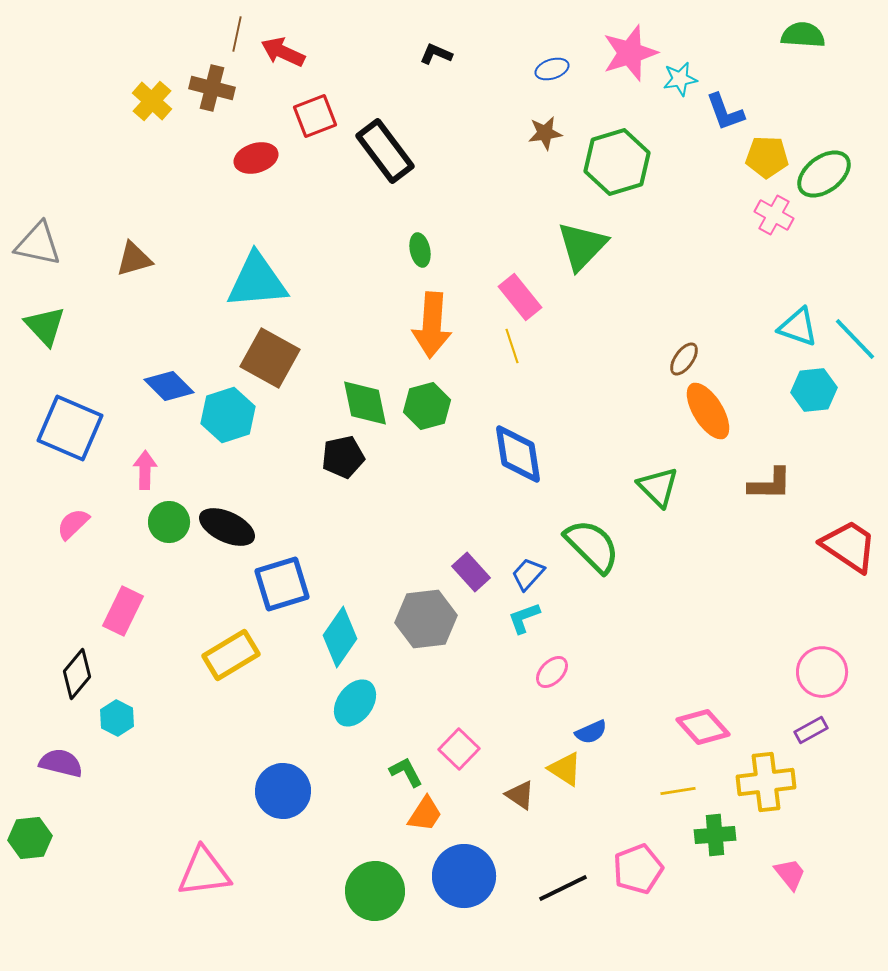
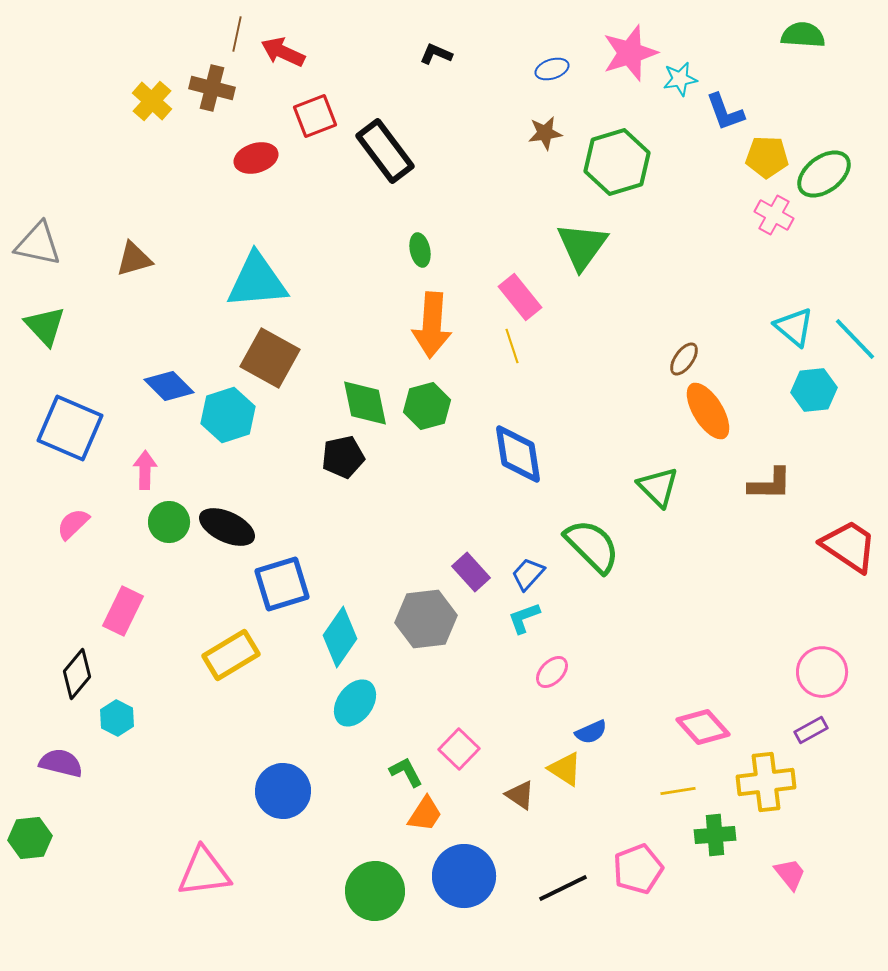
green triangle at (582, 246): rotated 8 degrees counterclockwise
cyan triangle at (798, 327): moved 4 px left; rotated 21 degrees clockwise
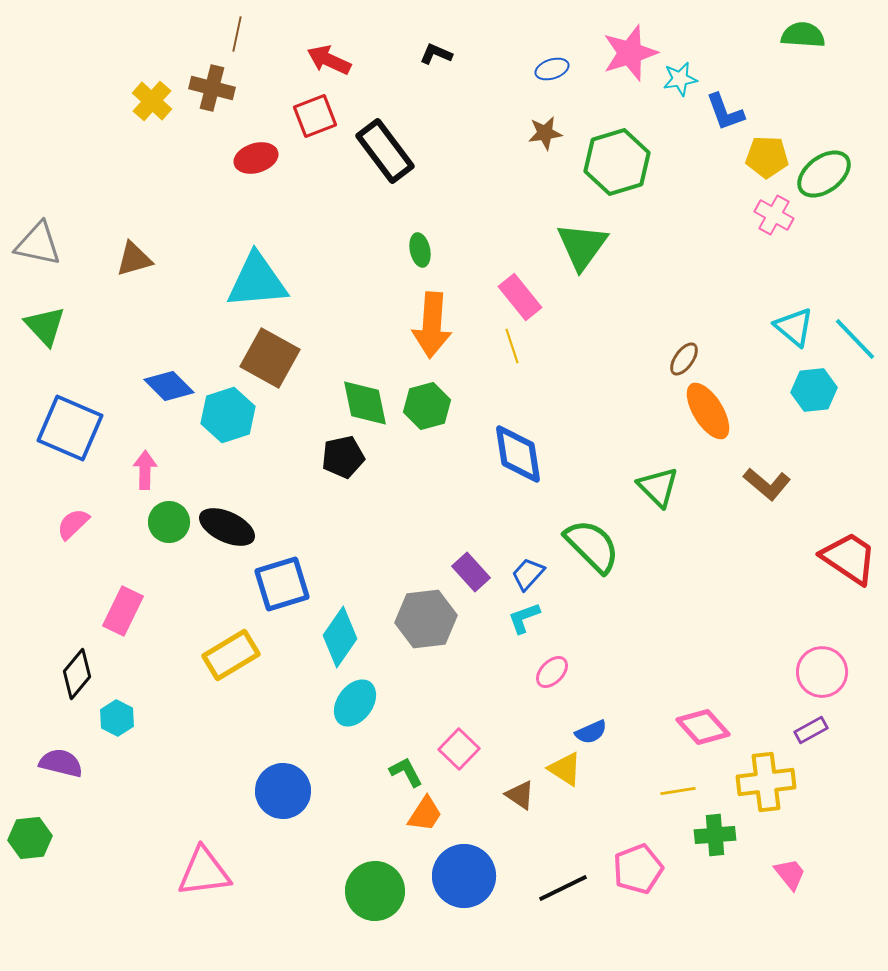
red arrow at (283, 52): moved 46 px right, 8 px down
brown L-shape at (770, 484): moved 3 px left; rotated 39 degrees clockwise
red trapezoid at (849, 546): moved 12 px down
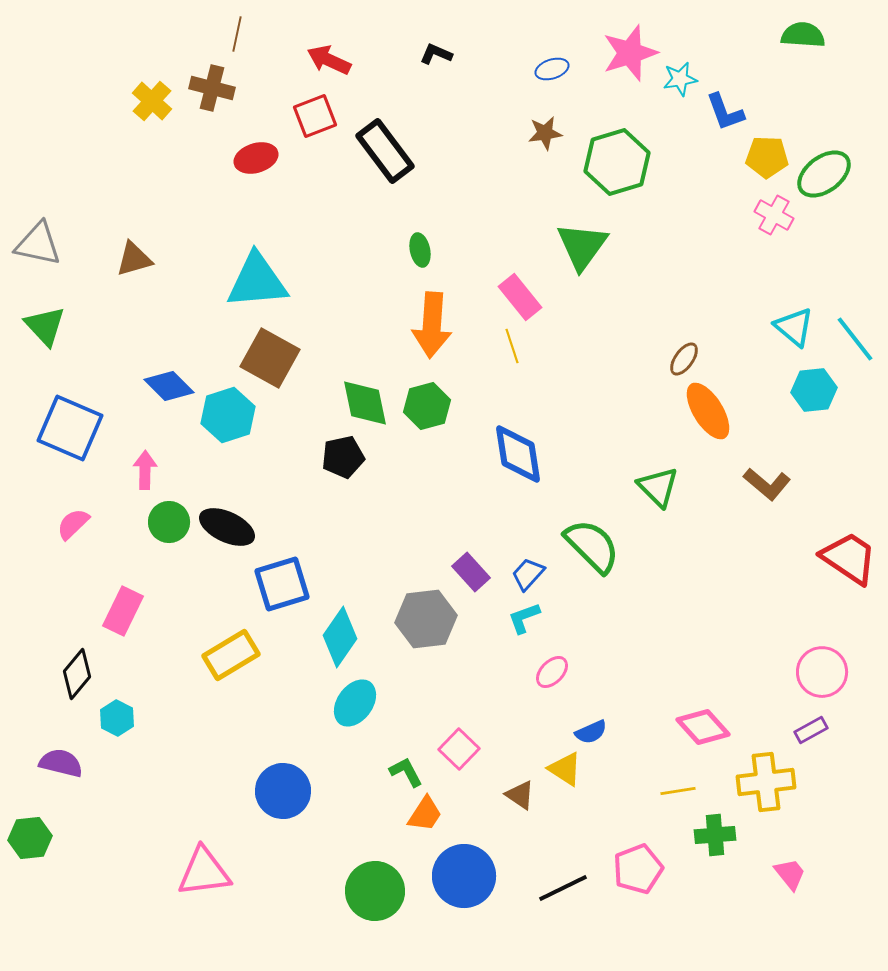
cyan line at (855, 339): rotated 6 degrees clockwise
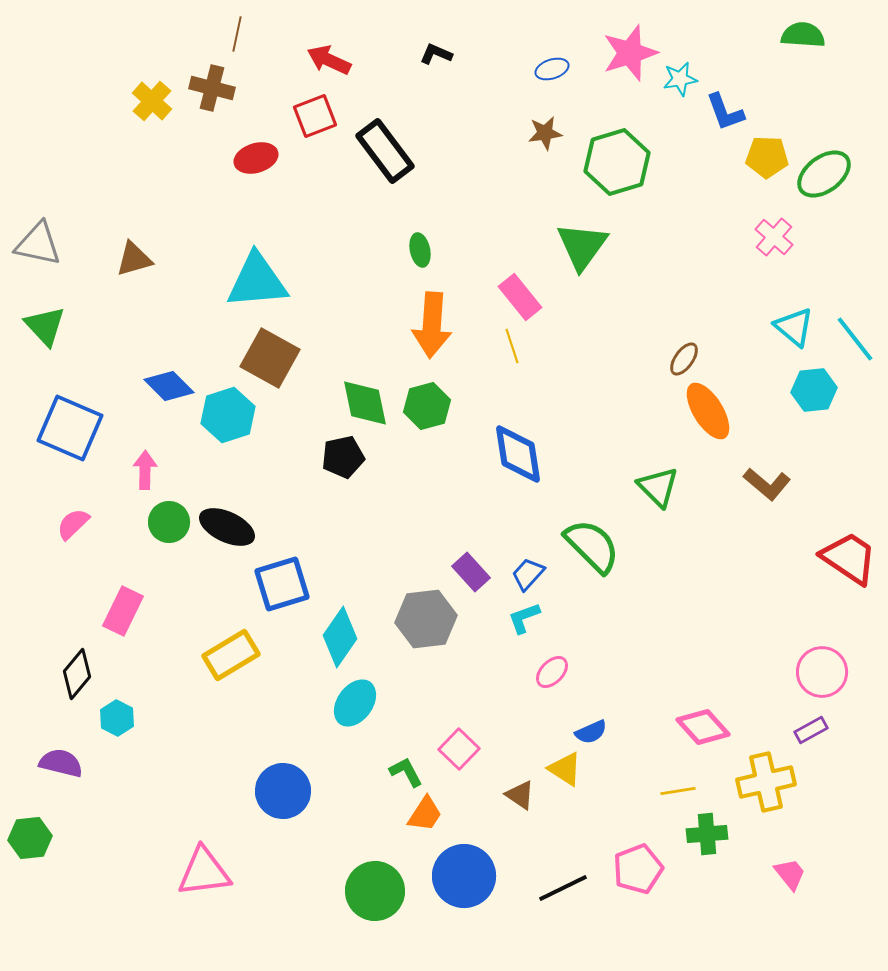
pink cross at (774, 215): moved 22 px down; rotated 12 degrees clockwise
yellow cross at (766, 782): rotated 6 degrees counterclockwise
green cross at (715, 835): moved 8 px left, 1 px up
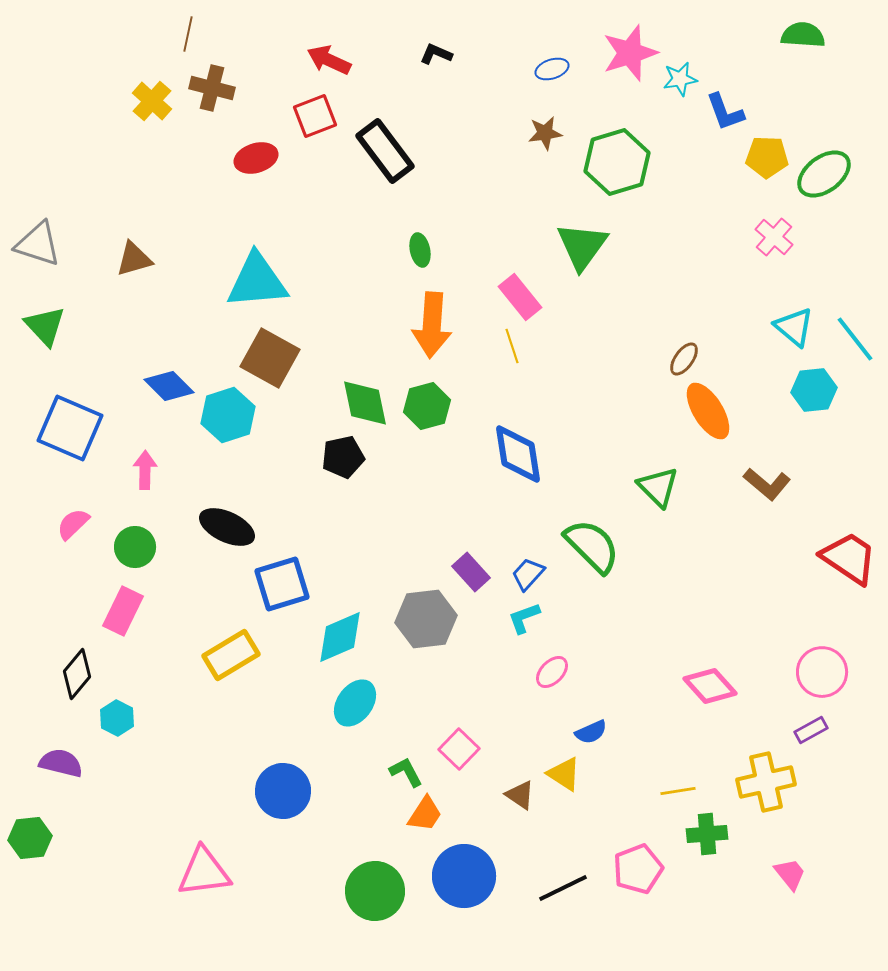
brown line at (237, 34): moved 49 px left
gray triangle at (38, 244): rotated 6 degrees clockwise
green circle at (169, 522): moved 34 px left, 25 px down
cyan diamond at (340, 637): rotated 32 degrees clockwise
pink diamond at (703, 727): moved 7 px right, 41 px up
yellow triangle at (565, 769): moved 1 px left, 5 px down
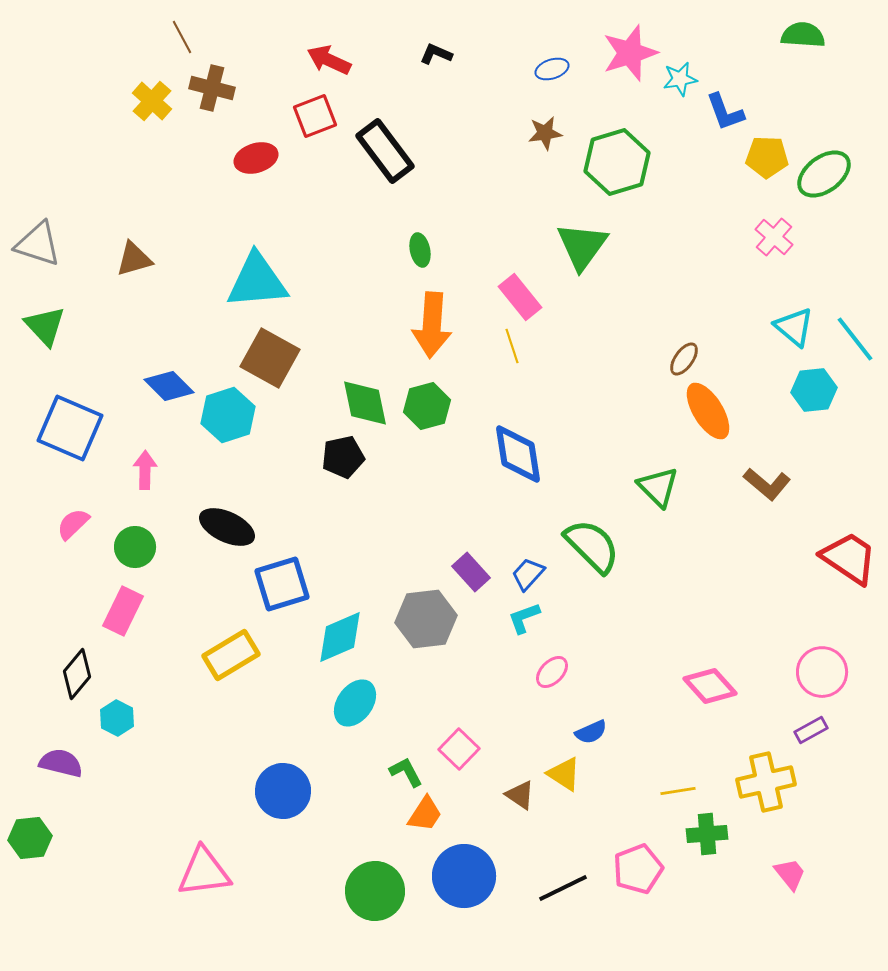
brown line at (188, 34): moved 6 px left, 3 px down; rotated 40 degrees counterclockwise
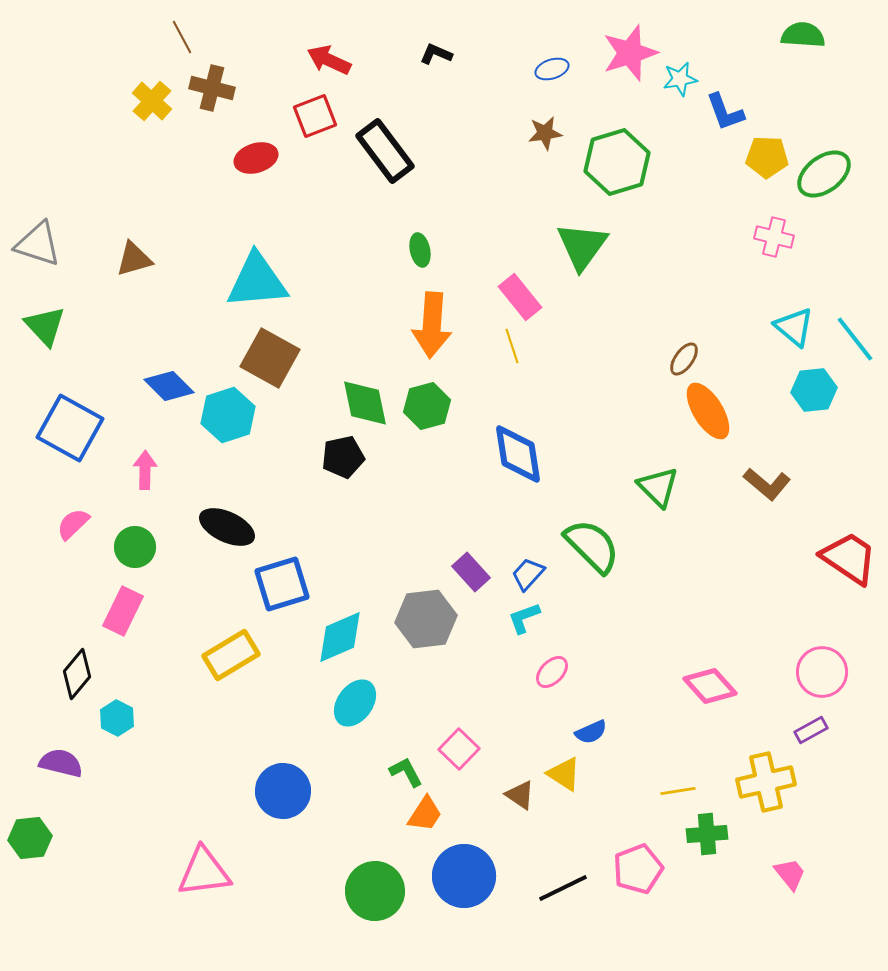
pink cross at (774, 237): rotated 27 degrees counterclockwise
blue square at (70, 428): rotated 6 degrees clockwise
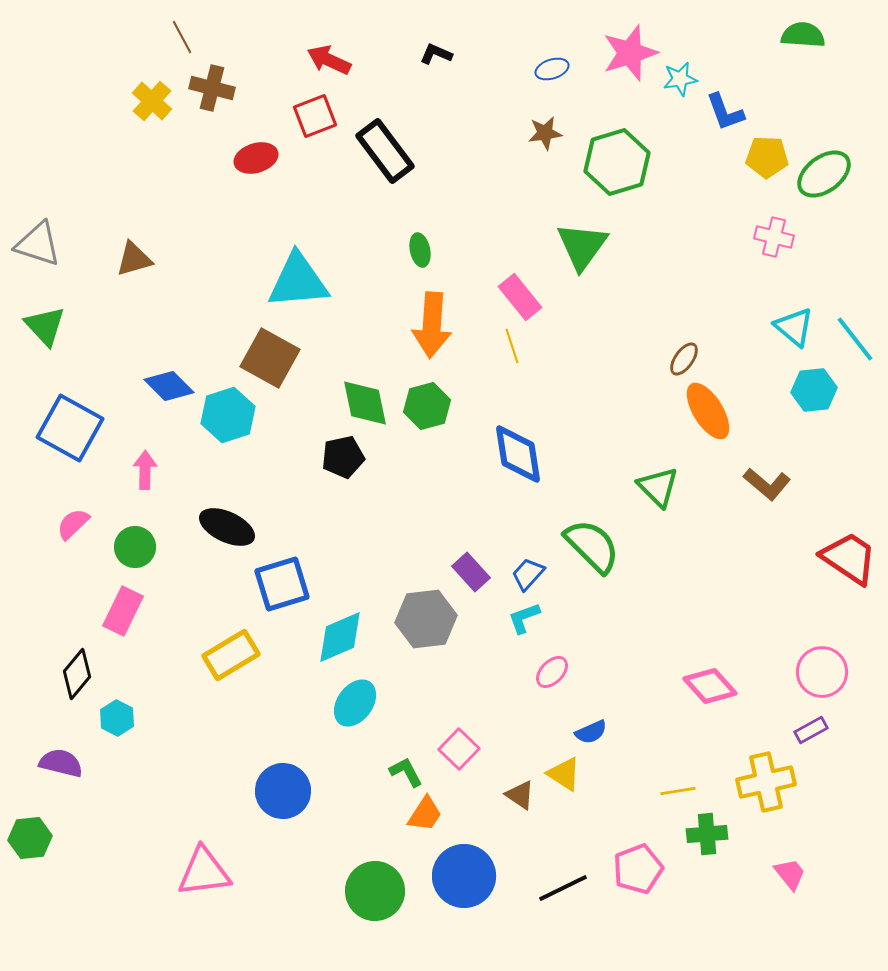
cyan triangle at (257, 281): moved 41 px right
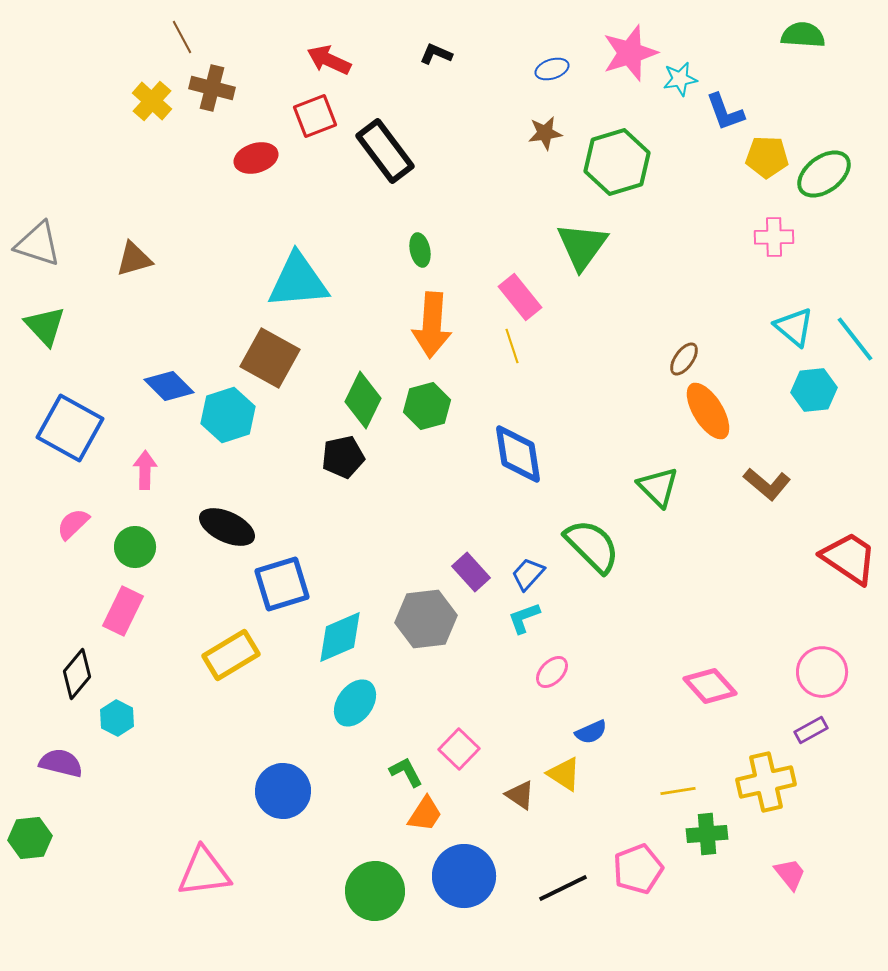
pink cross at (774, 237): rotated 15 degrees counterclockwise
green diamond at (365, 403): moved 2 px left, 3 px up; rotated 38 degrees clockwise
